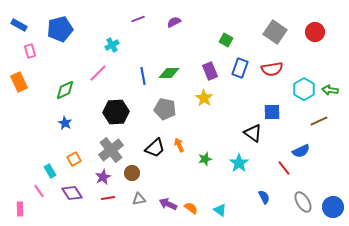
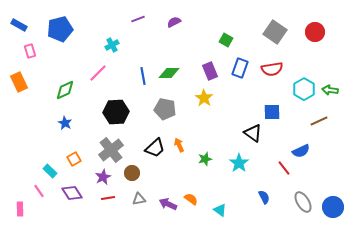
cyan rectangle at (50, 171): rotated 16 degrees counterclockwise
orange semicircle at (191, 208): moved 9 px up
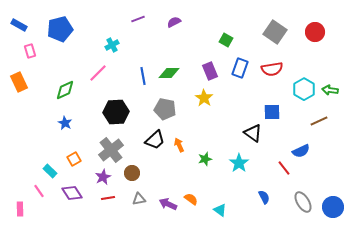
black trapezoid at (155, 148): moved 8 px up
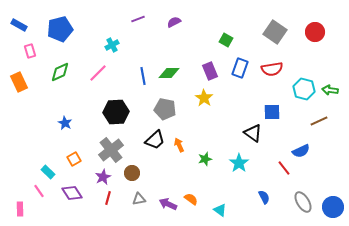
cyan hexagon at (304, 89): rotated 15 degrees counterclockwise
green diamond at (65, 90): moved 5 px left, 18 px up
cyan rectangle at (50, 171): moved 2 px left, 1 px down
red line at (108, 198): rotated 64 degrees counterclockwise
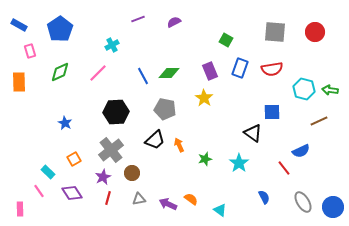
blue pentagon at (60, 29): rotated 20 degrees counterclockwise
gray square at (275, 32): rotated 30 degrees counterclockwise
blue line at (143, 76): rotated 18 degrees counterclockwise
orange rectangle at (19, 82): rotated 24 degrees clockwise
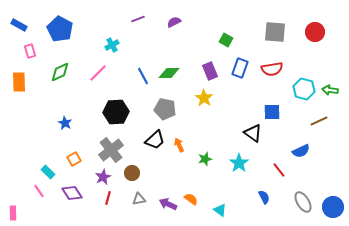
blue pentagon at (60, 29): rotated 10 degrees counterclockwise
red line at (284, 168): moved 5 px left, 2 px down
pink rectangle at (20, 209): moved 7 px left, 4 px down
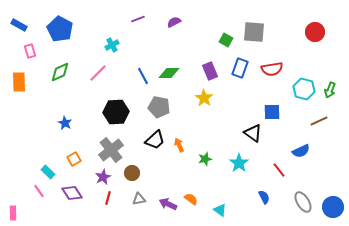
gray square at (275, 32): moved 21 px left
green arrow at (330, 90): rotated 77 degrees counterclockwise
gray pentagon at (165, 109): moved 6 px left, 2 px up
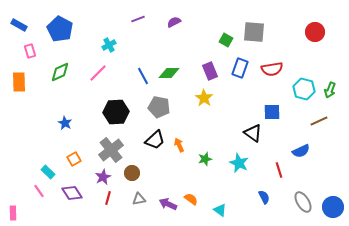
cyan cross at (112, 45): moved 3 px left
cyan star at (239, 163): rotated 12 degrees counterclockwise
red line at (279, 170): rotated 21 degrees clockwise
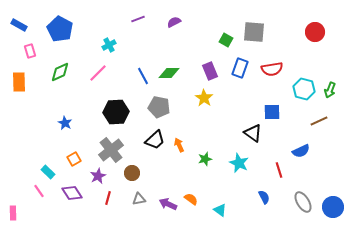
purple star at (103, 177): moved 5 px left, 1 px up
